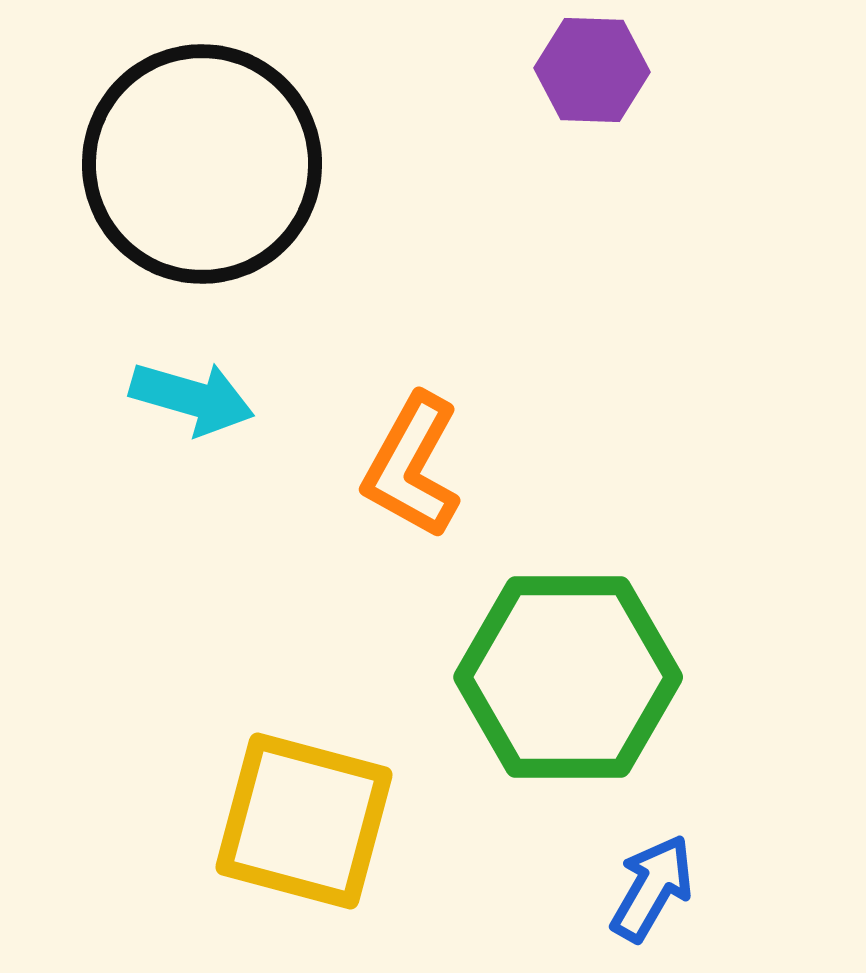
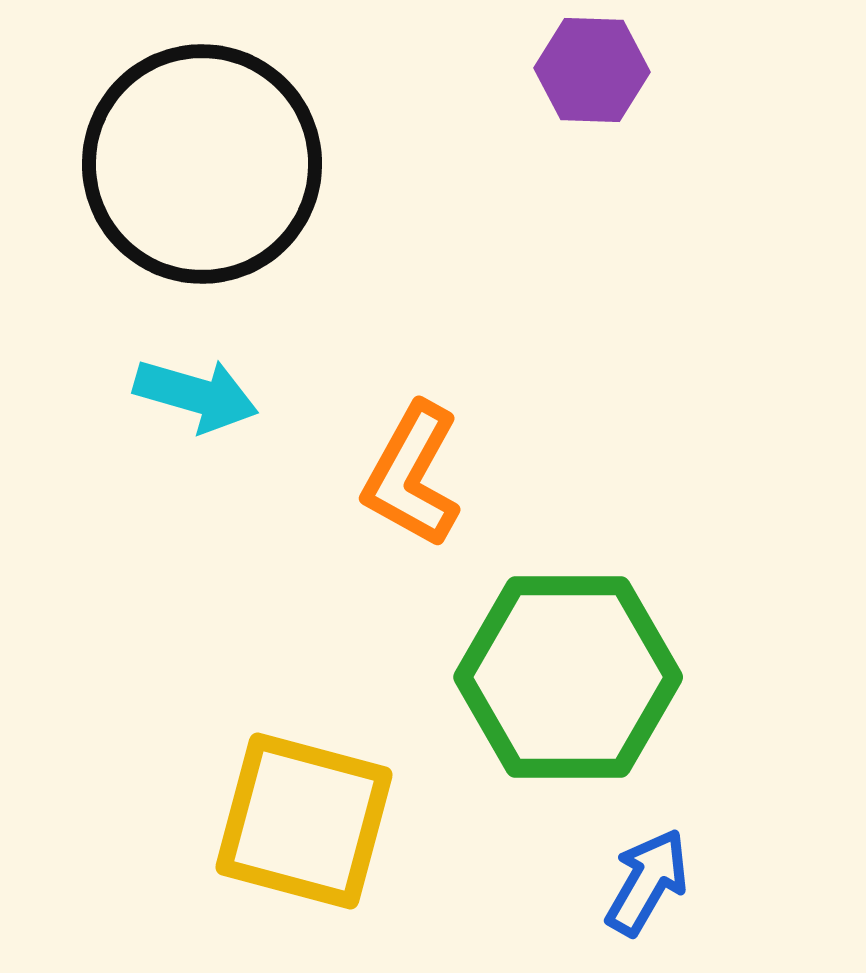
cyan arrow: moved 4 px right, 3 px up
orange L-shape: moved 9 px down
blue arrow: moved 5 px left, 6 px up
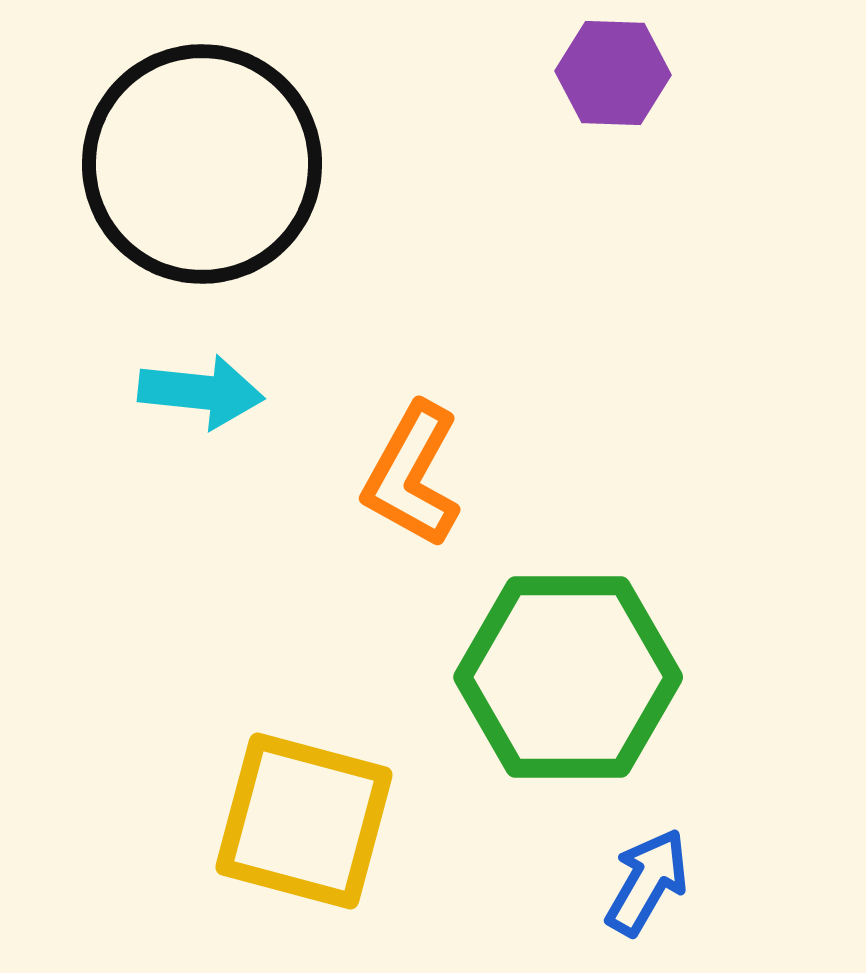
purple hexagon: moved 21 px right, 3 px down
cyan arrow: moved 5 px right, 3 px up; rotated 10 degrees counterclockwise
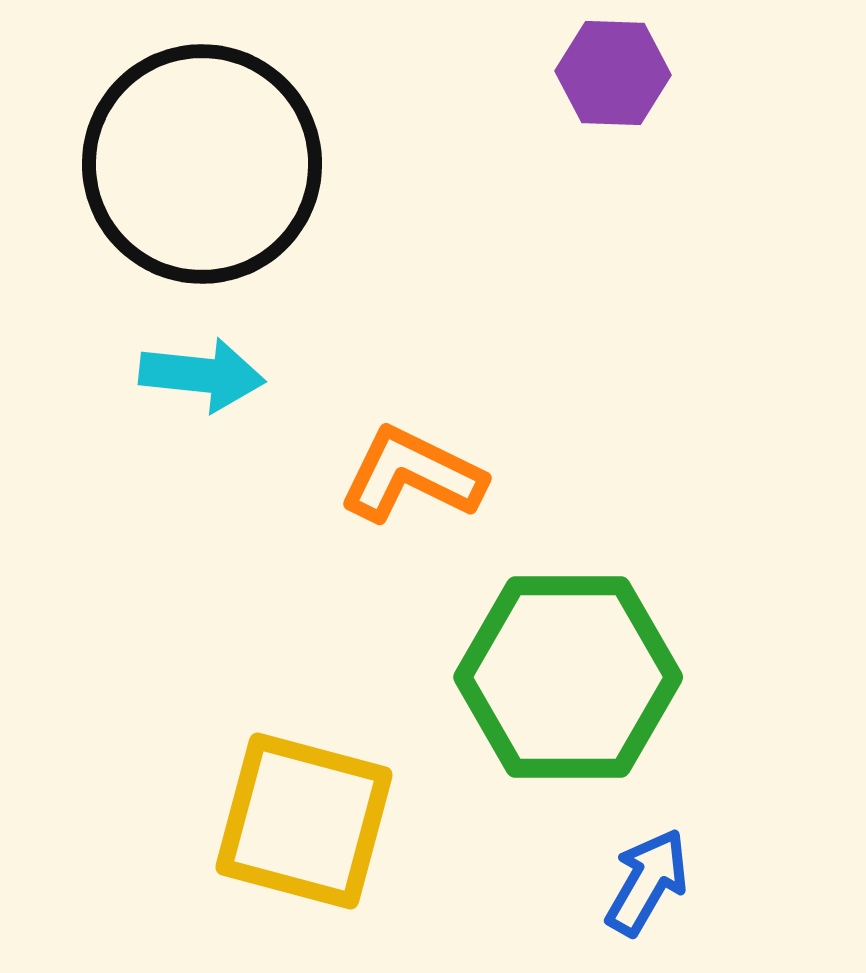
cyan arrow: moved 1 px right, 17 px up
orange L-shape: rotated 87 degrees clockwise
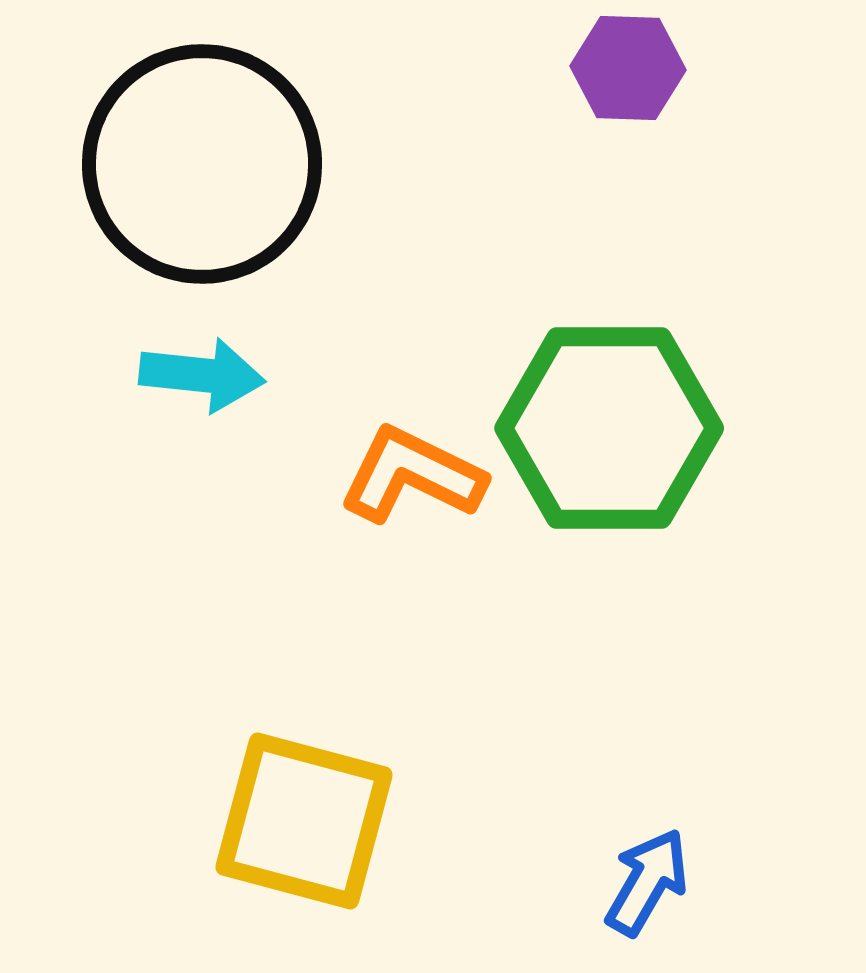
purple hexagon: moved 15 px right, 5 px up
green hexagon: moved 41 px right, 249 px up
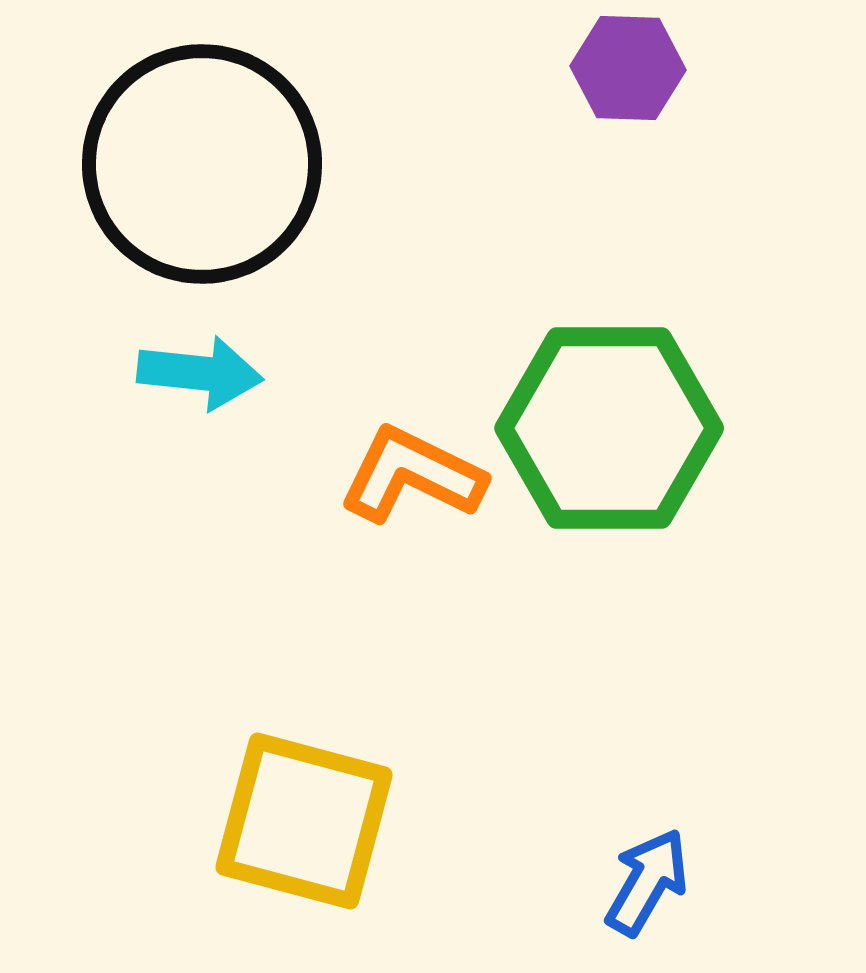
cyan arrow: moved 2 px left, 2 px up
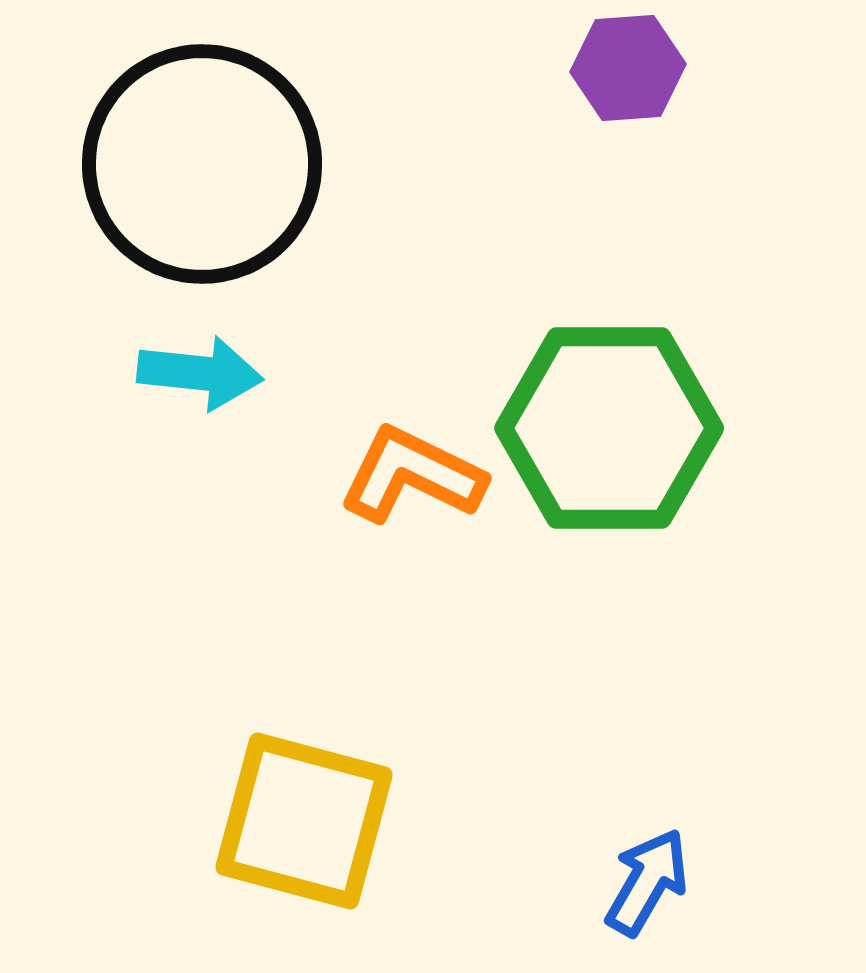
purple hexagon: rotated 6 degrees counterclockwise
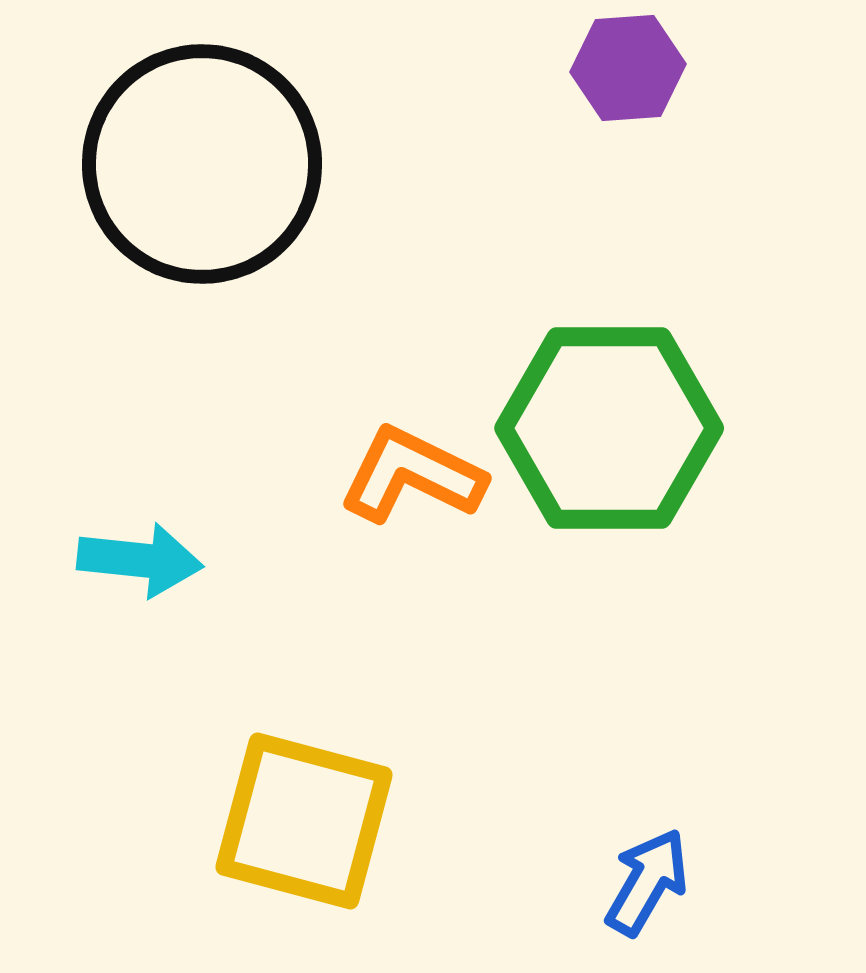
cyan arrow: moved 60 px left, 187 px down
